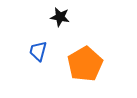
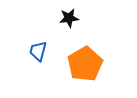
black star: moved 9 px right, 1 px down; rotated 18 degrees counterclockwise
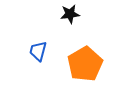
black star: moved 1 px right, 4 px up
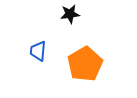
blue trapezoid: rotated 10 degrees counterclockwise
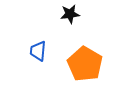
orange pentagon: rotated 12 degrees counterclockwise
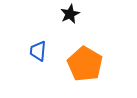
black star: rotated 18 degrees counterclockwise
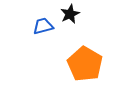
blue trapezoid: moved 5 px right, 25 px up; rotated 70 degrees clockwise
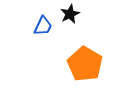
blue trapezoid: rotated 130 degrees clockwise
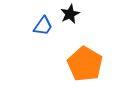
blue trapezoid: rotated 10 degrees clockwise
